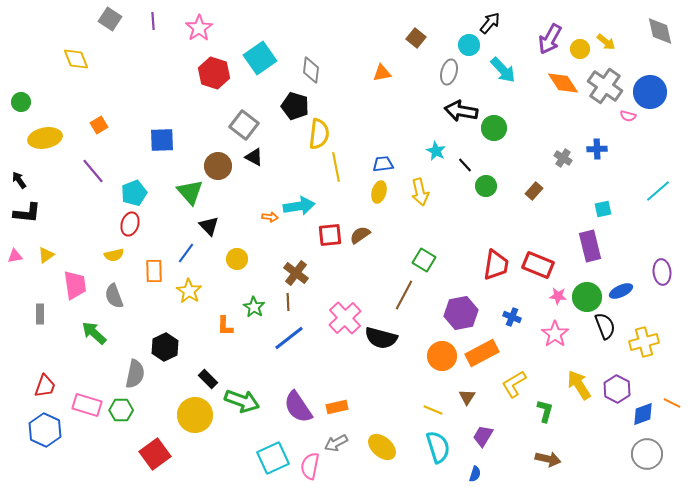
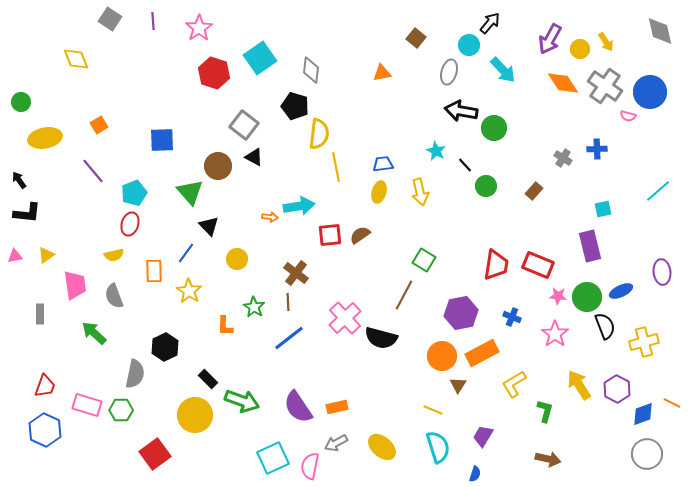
yellow arrow at (606, 42): rotated 18 degrees clockwise
brown triangle at (467, 397): moved 9 px left, 12 px up
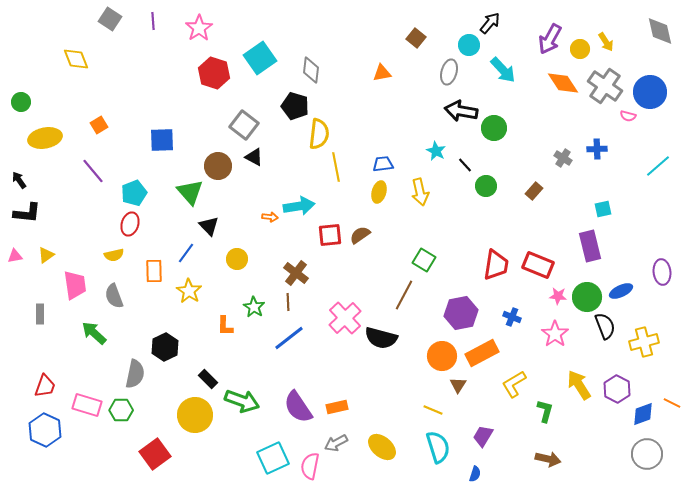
cyan line at (658, 191): moved 25 px up
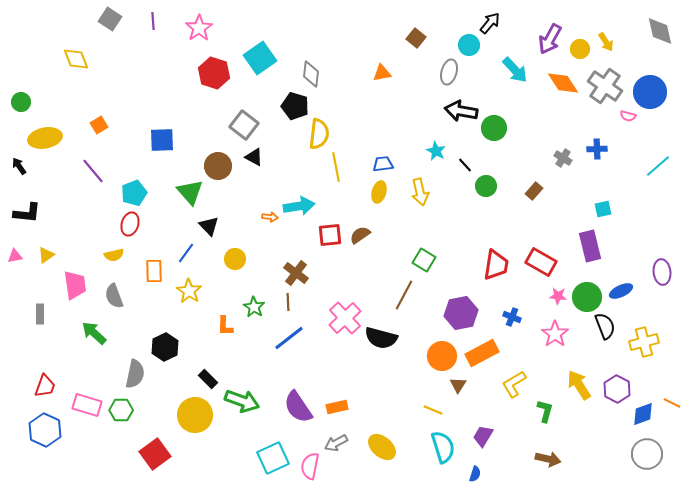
gray diamond at (311, 70): moved 4 px down
cyan arrow at (503, 70): moved 12 px right
black arrow at (19, 180): moved 14 px up
yellow circle at (237, 259): moved 2 px left
red rectangle at (538, 265): moved 3 px right, 3 px up; rotated 8 degrees clockwise
cyan semicircle at (438, 447): moved 5 px right
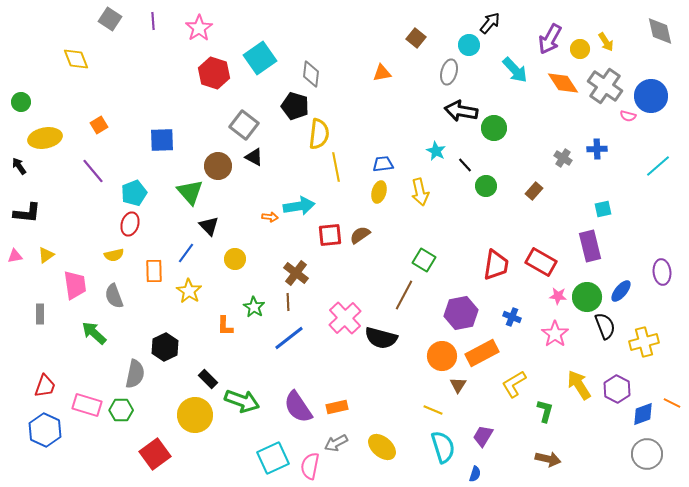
blue circle at (650, 92): moved 1 px right, 4 px down
blue ellipse at (621, 291): rotated 25 degrees counterclockwise
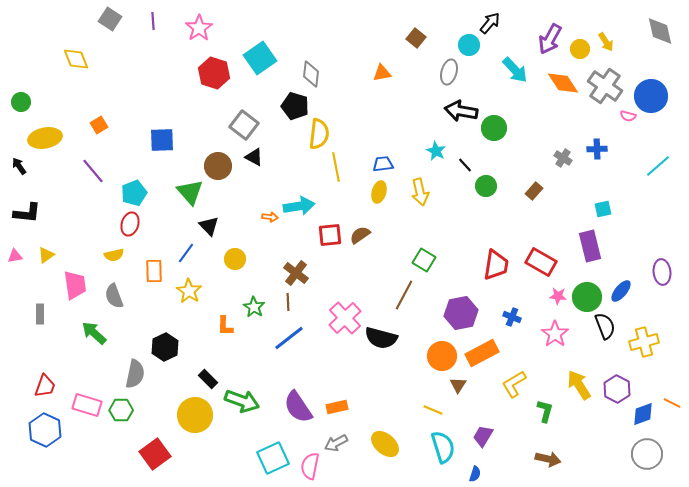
yellow ellipse at (382, 447): moved 3 px right, 3 px up
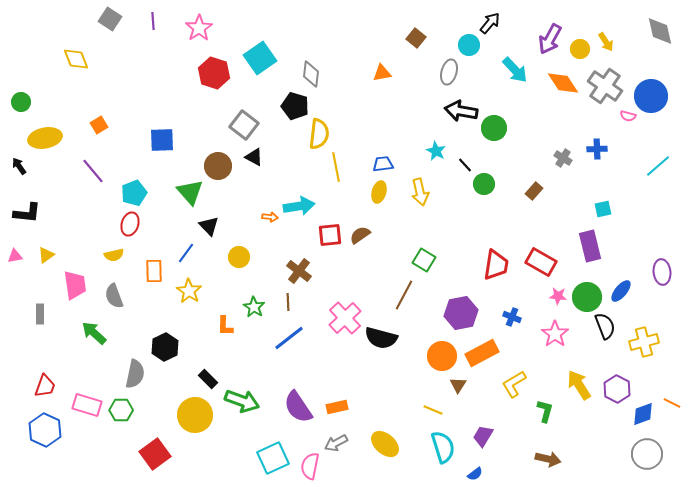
green circle at (486, 186): moved 2 px left, 2 px up
yellow circle at (235, 259): moved 4 px right, 2 px up
brown cross at (296, 273): moved 3 px right, 2 px up
blue semicircle at (475, 474): rotated 35 degrees clockwise
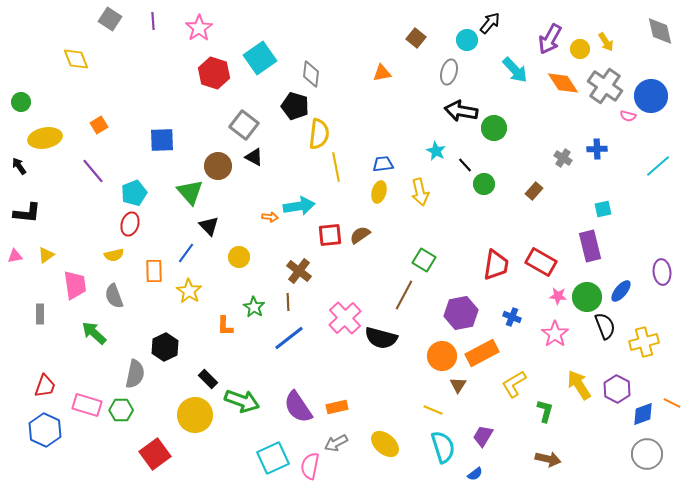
cyan circle at (469, 45): moved 2 px left, 5 px up
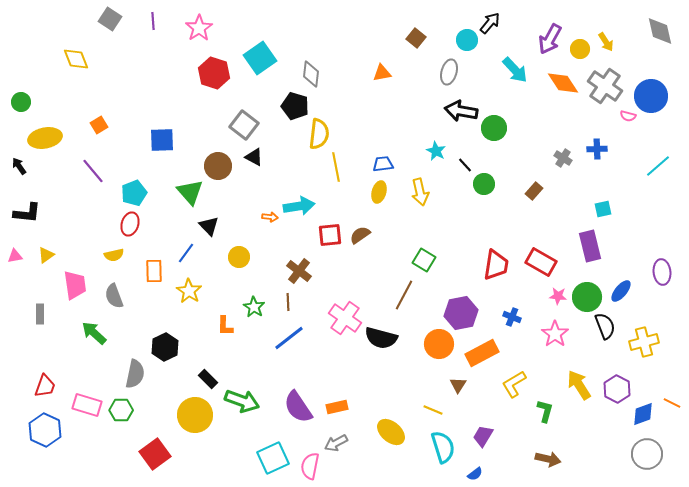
pink cross at (345, 318): rotated 12 degrees counterclockwise
orange circle at (442, 356): moved 3 px left, 12 px up
yellow ellipse at (385, 444): moved 6 px right, 12 px up
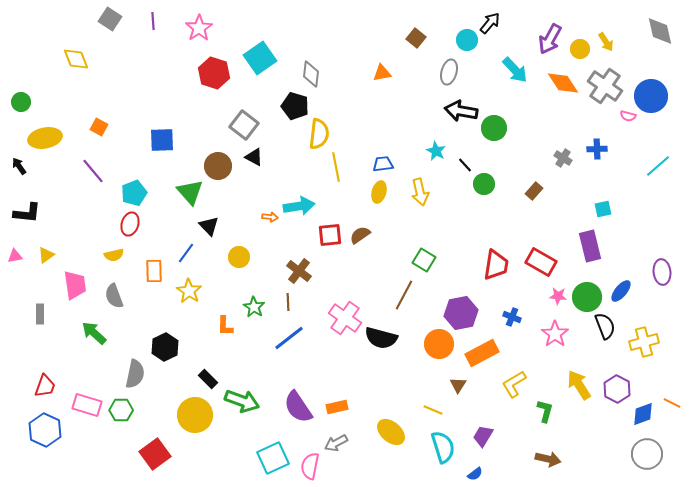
orange square at (99, 125): moved 2 px down; rotated 30 degrees counterclockwise
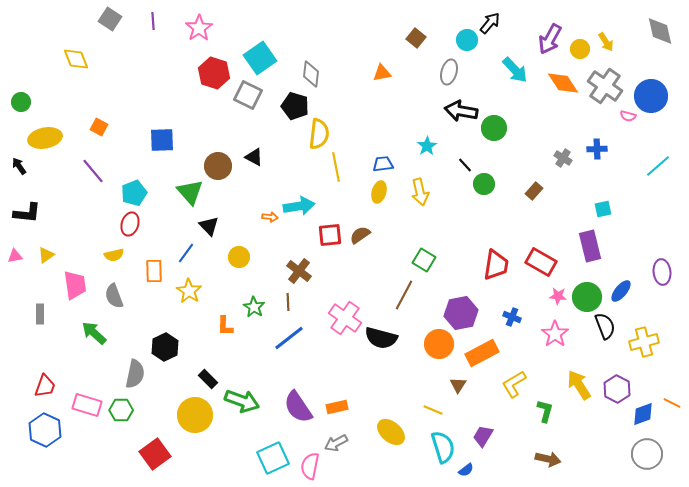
gray square at (244, 125): moved 4 px right, 30 px up; rotated 12 degrees counterclockwise
cyan star at (436, 151): moved 9 px left, 5 px up; rotated 12 degrees clockwise
blue semicircle at (475, 474): moved 9 px left, 4 px up
